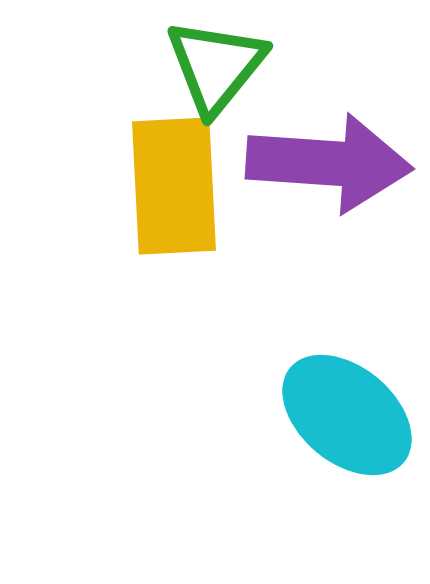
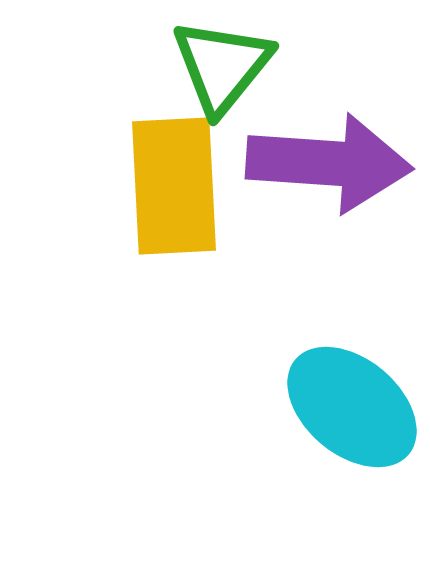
green triangle: moved 6 px right
cyan ellipse: moved 5 px right, 8 px up
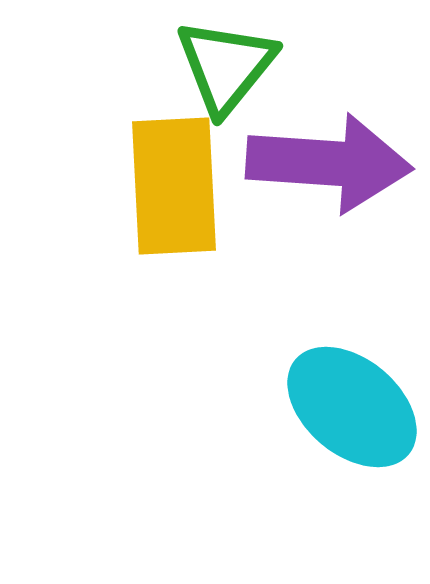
green triangle: moved 4 px right
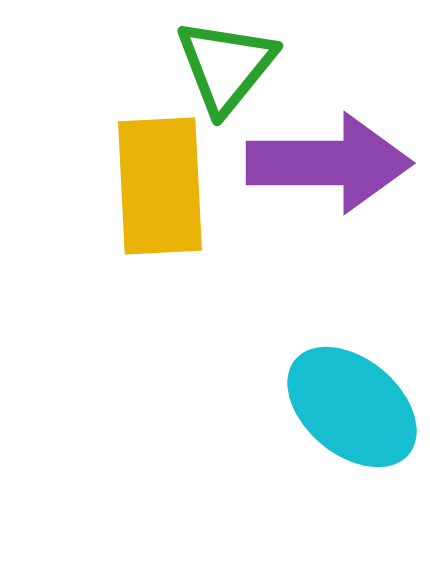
purple arrow: rotated 4 degrees counterclockwise
yellow rectangle: moved 14 px left
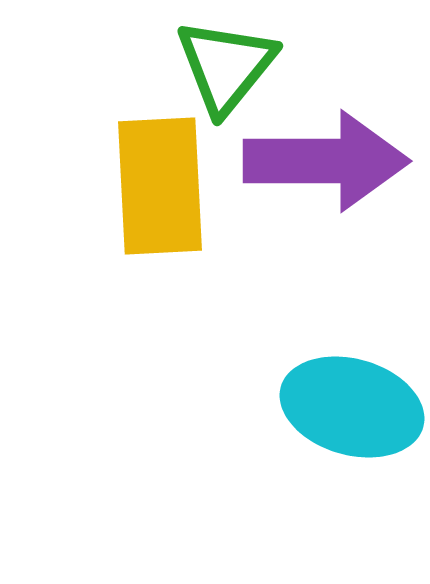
purple arrow: moved 3 px left, 2 px up
cyan ellipse: rotated 24 degrees counterclockwise
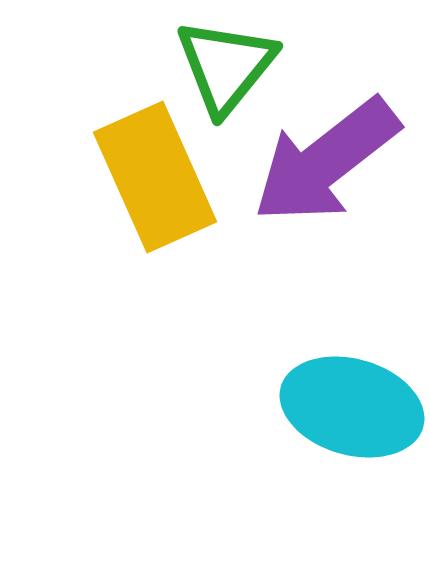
purple arrow: rotated 142 degrees clockwise
yellow rectangle: moved 5 px left, 9 px up; rotated 21 degrees counterclockwise
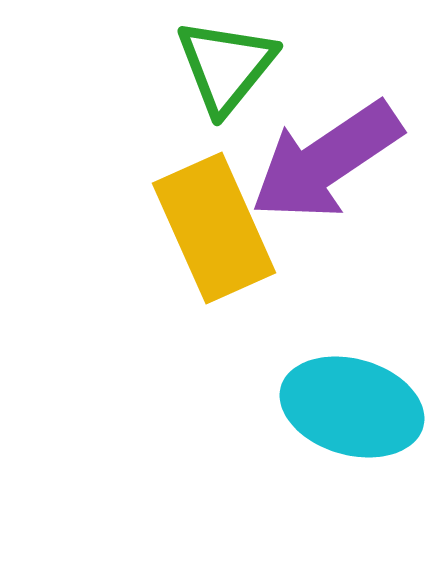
purple arrow: rotated 4 degrees clockwise
yellow rectangle: moved 59 px right, 51 px down
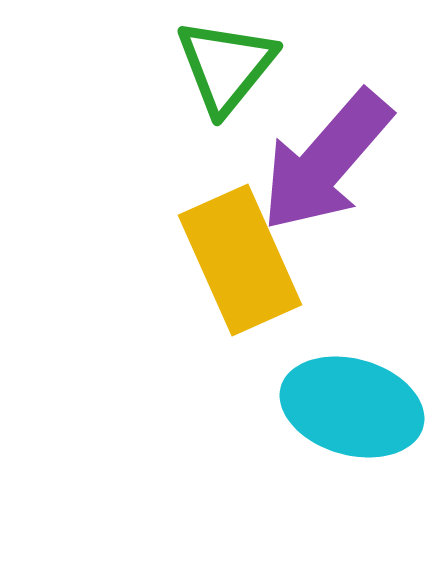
purple arrow: rotated 15 degrees counterclockwise
yellow rectangle: moved 26 px right, 32 px down
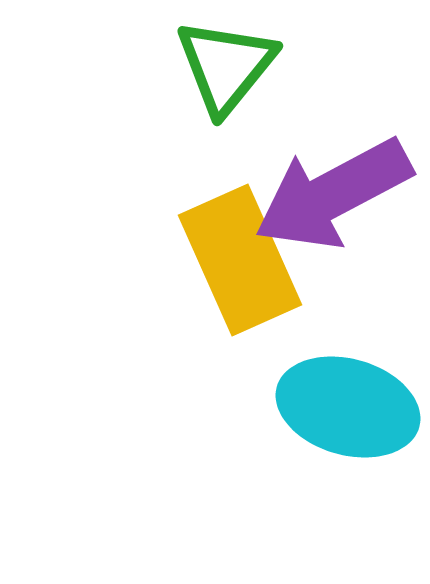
purple arrow: moved 7 px right, 33 px down; rotated 21 degrees clockwise
cyan ellipse: moved 4 px left
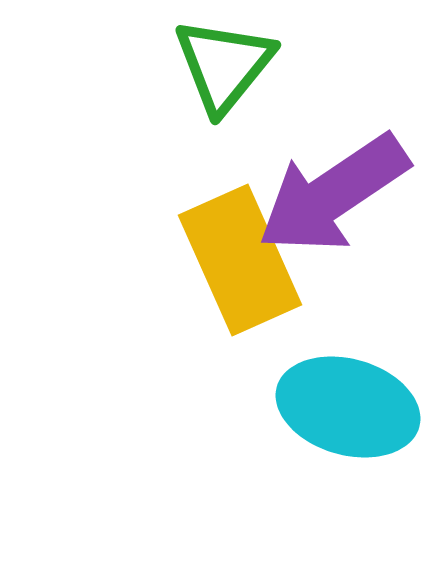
green triangle: moved 2 px left, 1 px up
purple arrow: rotated 6 degrees counterclockwise
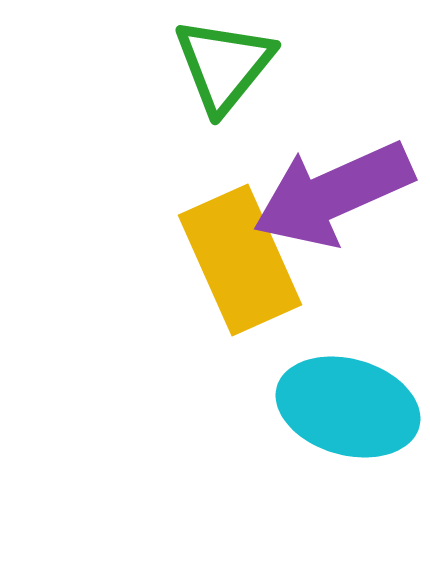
purple arrow: rotated 10 degrees clockwise
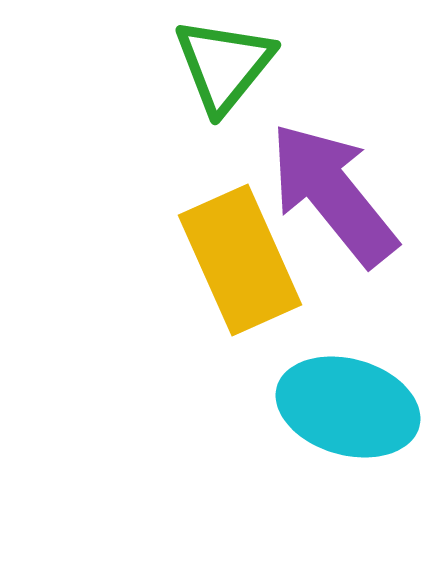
purple arrow: rotated 75 degrees clockwise
